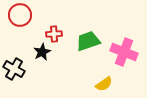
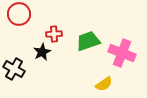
red circle: moved 1 px left, 1 px up
pink cross: moved 2 px left, 1 px down
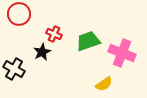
red cross: rotated 28 degrees clockwise
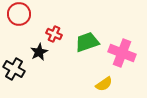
green trapezoid: moved 1 px left, 1 px down
black star: moved 3 px left
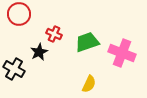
yellow semicircle: moved 15 px left; rotated 30 degrees counterclockwise
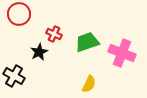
black cross: moved 7 px down
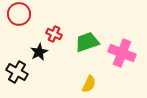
black cross: moved 3 px right, 4 px up
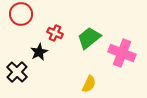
red circle: moved 2 px right
red cross: moved 1 px right, 1 px up
green trapezoid: moved 2 px right, 4 px up; rotated 20 degrees counterclockwise
black cross: rotated 15 degrees clockwise
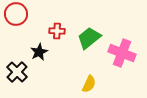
red circle: moved 5 px left
red cross: moved 2 px right, 2 px up; rotated 21 degrees counterclockwise
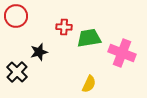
red circle: moved 2 px down
red cross: moved 7 px right, 4 px up
green trapezoid: rotated 30 degrees clockwise
black star: rotated 12 degrees clockwise
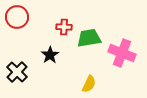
red circle: moved 1 px right, 1 px down
black star: moved 11 px right, 3 px down; rotated 18 degrees counterclockwise
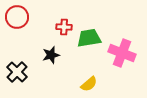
black star: moved 1 px right; rotated 18 degrees clockwise
yellow semicircle: rotated 24 degrees clockwise
